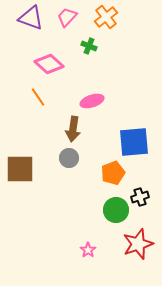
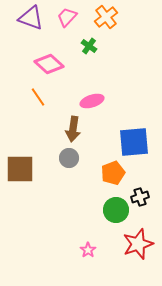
green cross: rotated 14 degrees clockwise
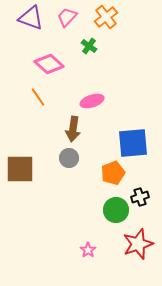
blue square: moved 1 px left, 1 px down
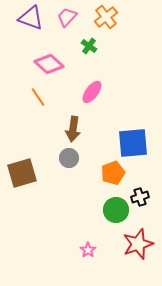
pink ellipse: moved 9 px up; rotated 35 degrees counterclockwise
brown square: moved 2 px right, 4 px down; rotated 16 degrees counterclockwise
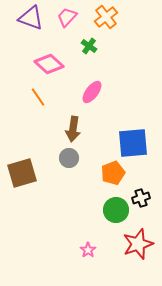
black cross: moved 1 px right, 1 px down
